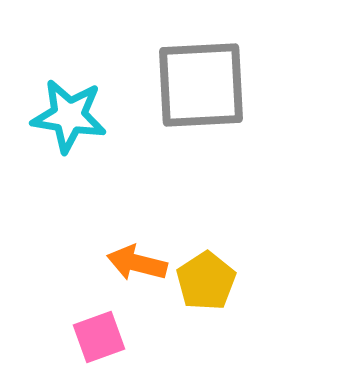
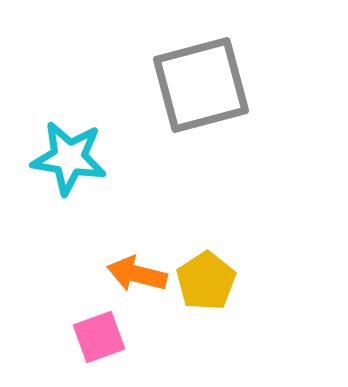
gray square: rotated 12 degrees counterclockwise
cyan star: moved 42 px down
orange arrow: moved 11 px down
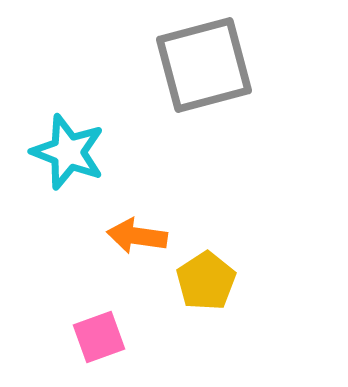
gray square: moved 3 px right, 20 px up
cyan star: moved 1 px left, 6 px up; rotated 12 degrees clockwise
orange arrow: moved 38 px up; rotated 6 degrees counterclockwise
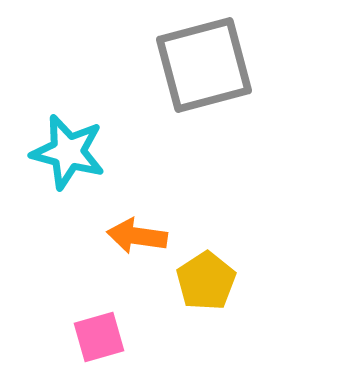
cyan star: rotated 6 degrees counterclockwise
pink square: rotated 4 degrees clockwise
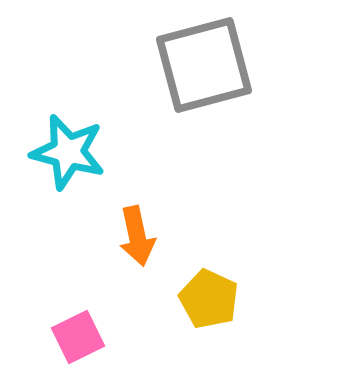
orange arrow: rotated 110 degrees counterclockwise
yellow pentagon: moved 3 px right, 18 px down; rotated 14 degrees counterclockwise
pink square: moved 21 px left; rotated 10 degrees counterclockwise
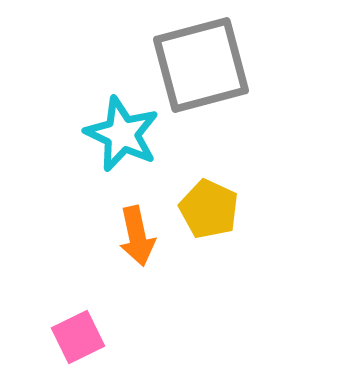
gray square: moved 3 px left
cyan star: moved 54 px right, 18 px up; rotated 10 degrees clockwise
yellow pentagon: moved 90 px up
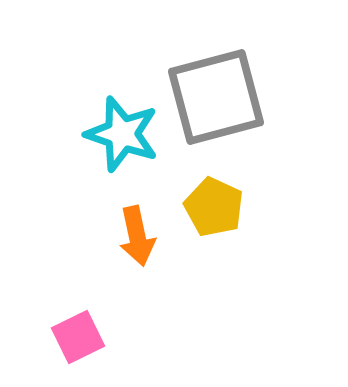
gray square: moved 15 px right, 32 px down
cyan star: rotated 6 degrees counterclockwise
yellow pentagon: moved 5 px right, 2 px up
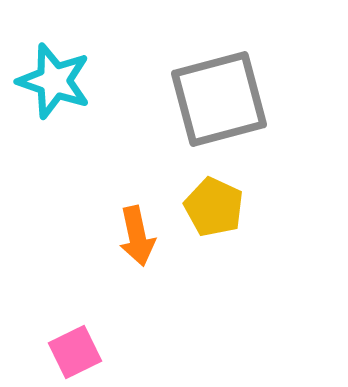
gray square: moved 3 px right, 2 px down
cyan star: moved 68 px left, 53 px up
pink square: moved 3 px left, 15 px down
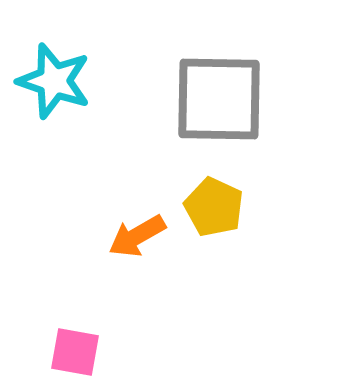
gray square: rotated 16 degrees clockwise
orange arrow: rotated 72 degrees clockwise
pink square: rotated 36 degrees clockwise
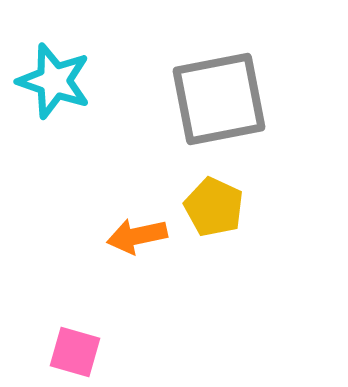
gray square: rotated 12 degrees counterclockwise
orange arrow: rotated 18 degrees clockwise
pink square: rotated 6 degrees clockwise
